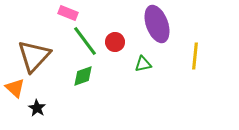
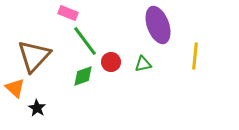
purple ellipse: moved 1 px right, 1 px down
red circle: moved 4 px left, 20 px down
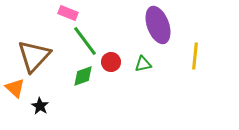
black star: moved 3 px right, 2 px up
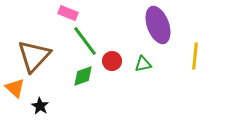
red circle: moved 1 px right, 1 px up
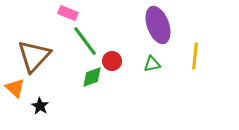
green triangle: moved 9 px right
green diamond: moved 9 px right, 1 px down
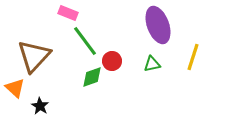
yellow line: moved 2 px left, 1 px down; rotated 12 degrees clockwise
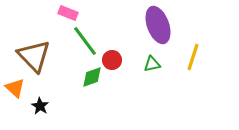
brown triangle: rotated 27 degrees counterclockwise
red circle: moved 1 px up
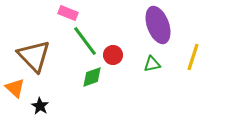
red circle: moved 1 px right, 5 px up
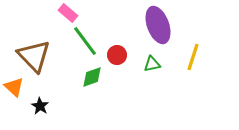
pink rectangle: rotated 18 degrees clockwise
red circle: moved 4 px right
orange triangle: moved 1 px left, 1 px up
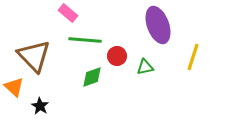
green line: moved 1 px up; rotated 48 degrees counterclockwise
red circle: moved 1 px down
green triangle: moved 7 px left, 3 px down
